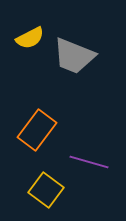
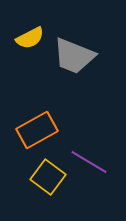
orange rectangle: rotated 24 degrees clockwise
purple line: rotated 15 degrees clockwise
yellow square: moved 2 px right, 13 px up
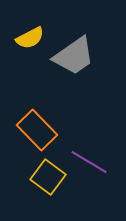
gray trapezoid: rotated 57 degrees counterclockwise
orange rectangle: rotated 75 degrees clockwise
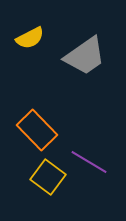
gray trapezoid: moved 11 px right
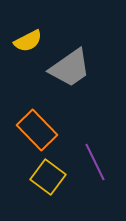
yellow semicircle: moved 2 px left, 3 px down
gray trapezoid: moved 15 px left, 12 px down
purple line: moved 6 px right; rotated 33 degrees clockwise
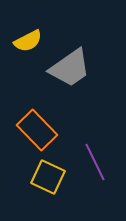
yellow square: rotated 12 degrees counterclockwise
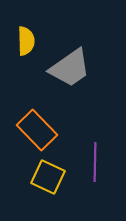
yellow semicircle: moved 2 px left; rotated 64 degrees counterclockwise
purple line: rotated 27 degrees clockwise
